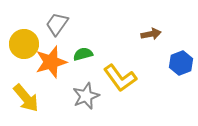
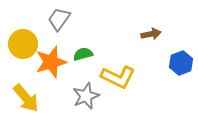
gray trapezoid: moved 2 px right, 5 px up
yellow circle: moved 1 px left
yellow L-shape: moved 2 px left, 1 px up; rotated 28 degrees counterclockwise
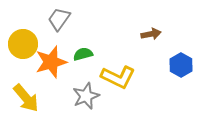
blue hexagon: moved 2 px down; rotated 10 degrees counterclockwise
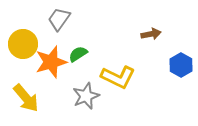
green semicircle: moved 5 px left; rotated 18 degrees counterclockwise
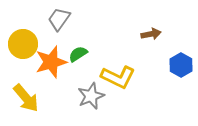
gray star: moved 5 px right
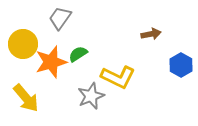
gray trapezoid: moved 1 px right, 1 px up
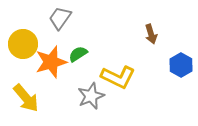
brown arrow: rotated 84 degrees clockwise
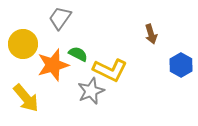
green semicircle: rotated 60 degrees clockwise
orange star: moved 2 px right, 3 px down
yellow L-shape: moved 8 px left, 7 px up
gray star: moved 5 px up
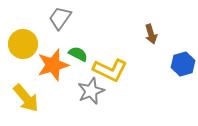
blue hexagon: moved 2 px right, 1 px up; rotated 15 degrees clockwise
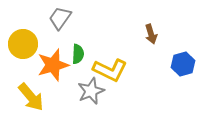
green semicircle: rotated 66 degrees clockwise
yellow arrow: moved 5 px right, 1 px up
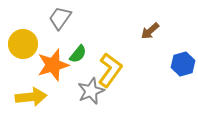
brown arrow: moved 1 px left, 3 px up; rotated 66 degrees clockwise
green semicircle: rotated 36 degrees clockwise
yellow L-shape: rotated 80 degrees counterclockwise
yellow arrow: rotated 56 degrees counterclockwise
